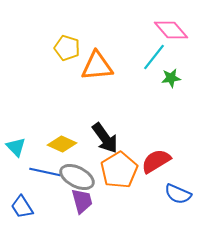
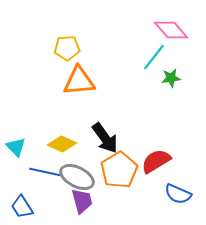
yellow pentagon: rotated 20 degrees counterclockwise
orange triangle: moved 18 px left, 15 px down
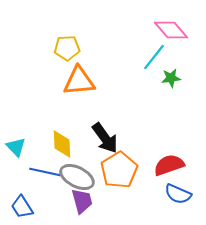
yellow diamond: rotated 64 degrees clockwise
red semicircle: moved 13 px right, 4 px down; rotated 12 degrees clockwise
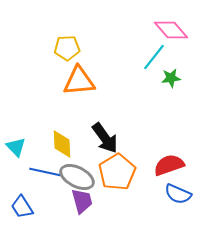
orange pentagon: moved 2 px left, 2 px down
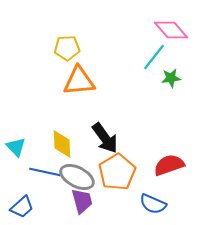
blue semicircle: moved 25 px left, 10 px down
blue trapezoid: rotated 100 degrees counterclockwise
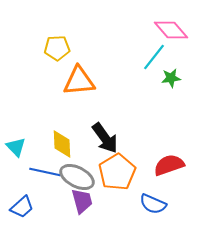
yellow pentagon: moved 10 px left
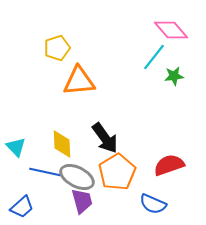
yellow pentagon: rotated 15 degrees counterclockwise
green star: moved 3 px right, 2 px up
